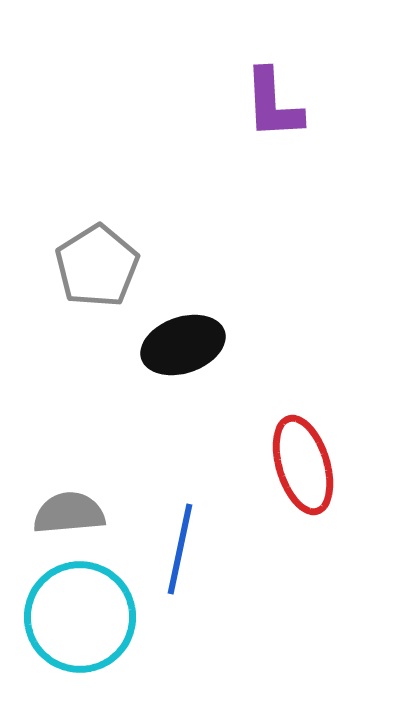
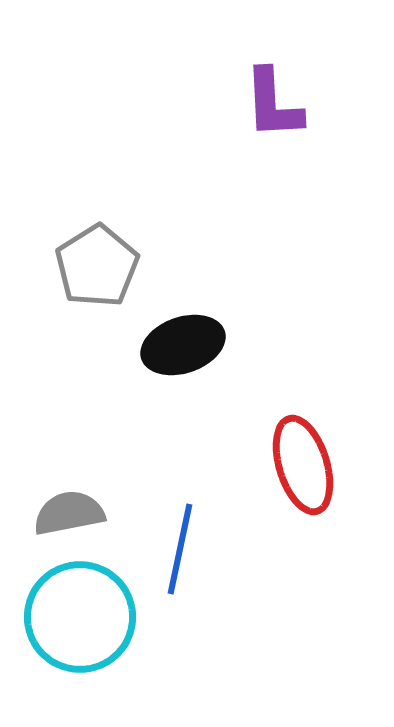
gray semicircle: rotated 6 degrees counterclockwise
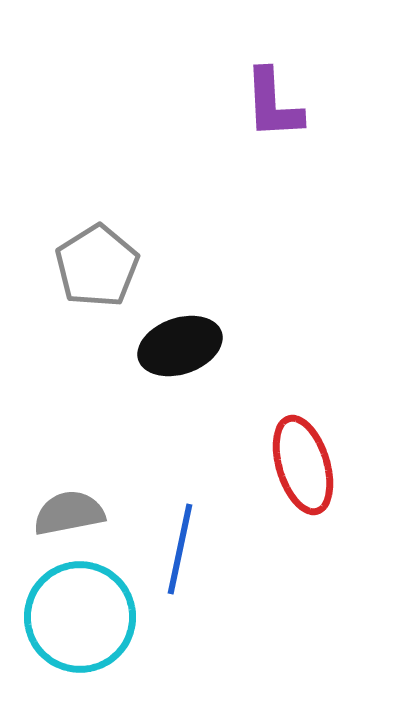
black ellipse: moved 3 px left, 1 px down
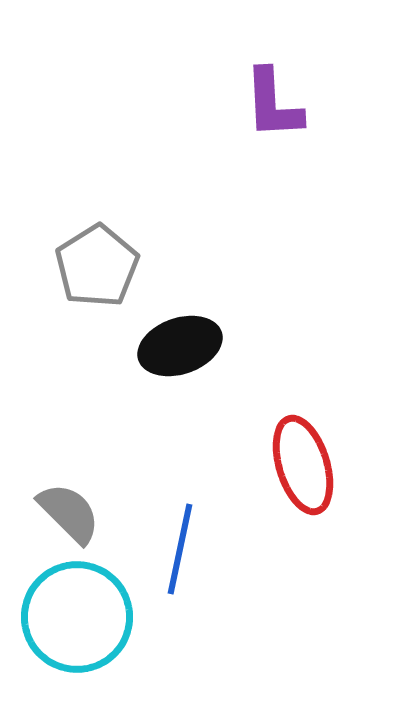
gray semicircle: rotated 56 degrees clockwise
cyan circle: moved 3 px left
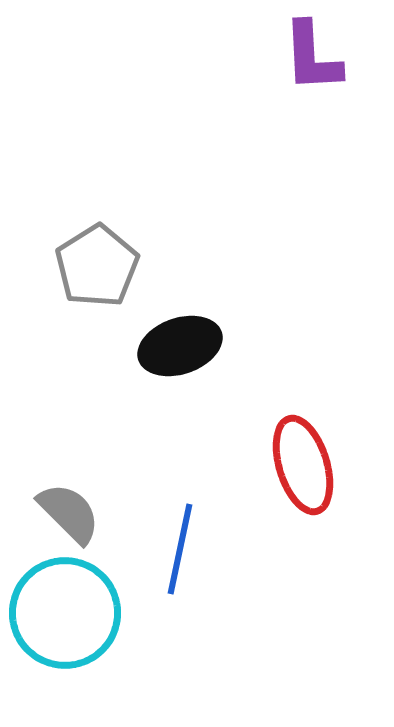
purple L-shape: moved 39 px right, 47 px up
cyan circle: moved 12 px left, 4 px up
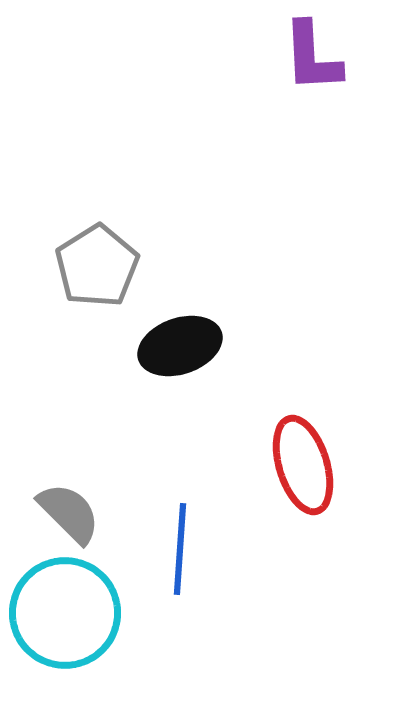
blue line: rotated 8 degrees counterclockwise
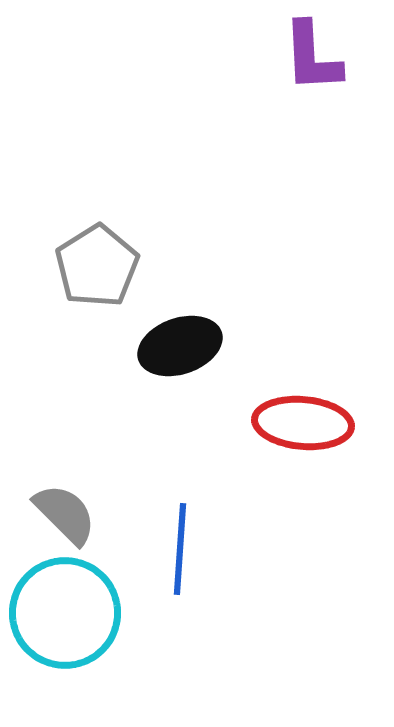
red ellipse: moved 42 px up; rotated 68 degrees counterclockwise
gray semicircle: moved 4 px left, 1 px down
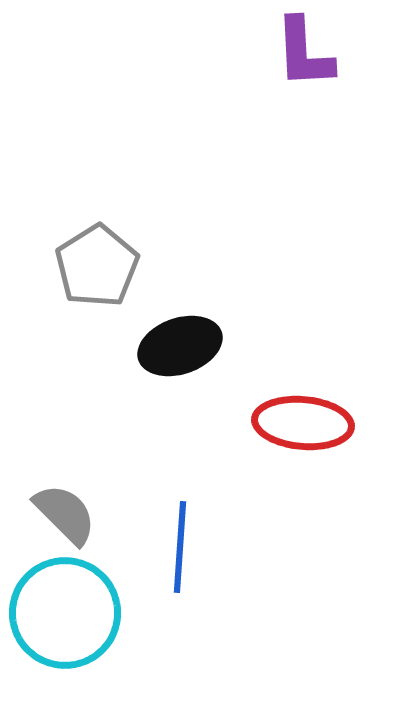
purple L-shape: moved 8 px left, 4 px up
blue line: moved 2 px up
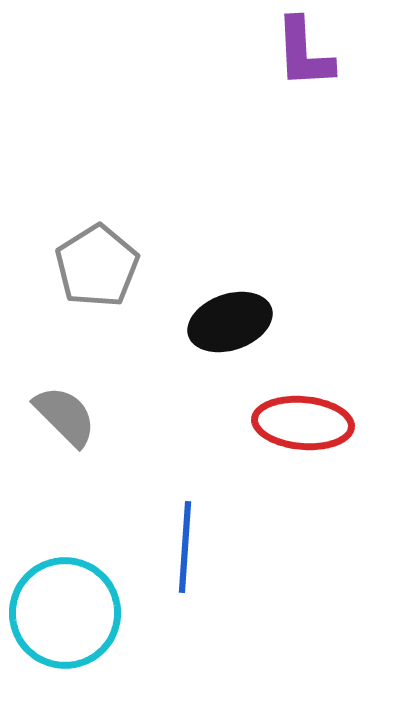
black ellipse: moved 50 px right, 24 px up
gray semicircle: moved 98 px up
blue line: moved 5 px right
